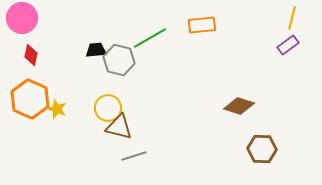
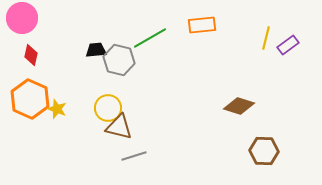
yellow line: moved 26 px left, 20 px down
brown hexagon: moved 2 px right, 2 px down
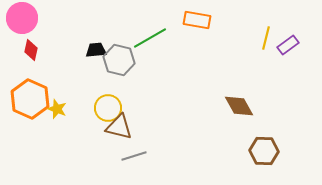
orange rectangle: moved 5 px left, 5 px up; rotated 16 degrees clockwise
red diamond: moved 5 px up
brown diamond: rotated 44 degrees clockwise
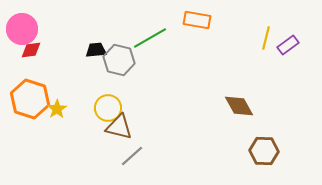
pink circle: moved 11 px down
red diamond: rotated 70 degrees clockwise
orange hexagon: rotated 6 degrees counterclockwise
yellow star: rotated 18 degrees clockwise
gray line: moved 2 px left; rotated 25 degrees counterclockwise
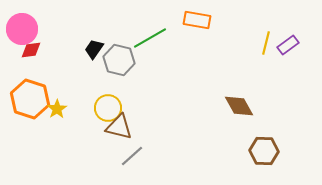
yellow line: moved 5 px down
black trapezoid: moved 2 px left, 1 px up; rotated 50 degrees counterclockwise
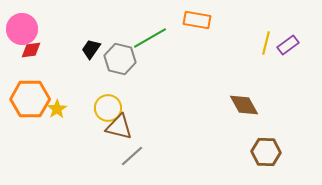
black trapezoid: moved 3 px left
gray hexagon: moved 1 px right, 1 px up
orange hexagon: rotated 18 degrees counterclockwise
brown diamond: moved 5 px right, 1 px up
brown hexagon: moved 2 px right, 1 px down
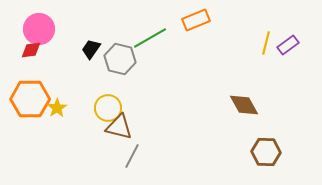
orange rectangle: moved 1 px left; rotated 32 degrees counterclockwise
pink circle: moved 17 px right
yellow star: moved 1 px up
gray line: rotated 20 degrees counterclockwise
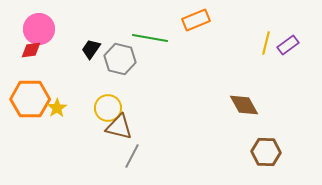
green line: rotated 40 degrees clockwise
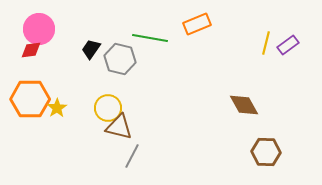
orange rectangle: moved 1 px right, 4 px down
